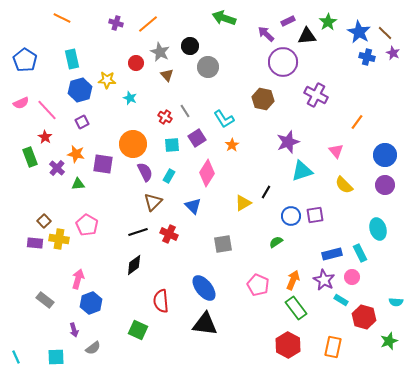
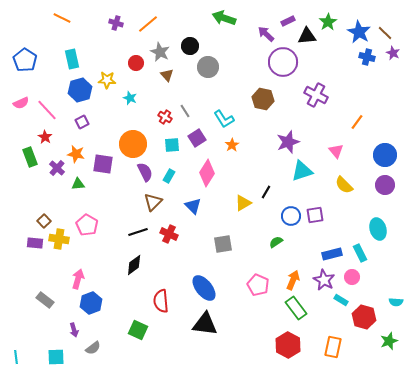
cyan line at (16, 357): rotated 16 degrees clockwise
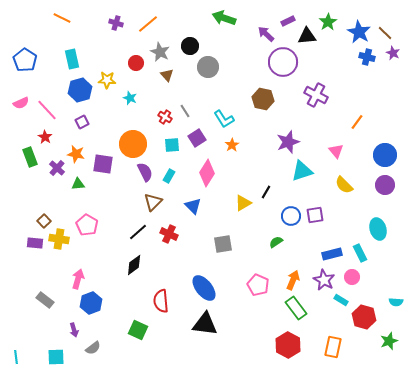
black line at (138, 232): rotated 24 degrees counterclockwise
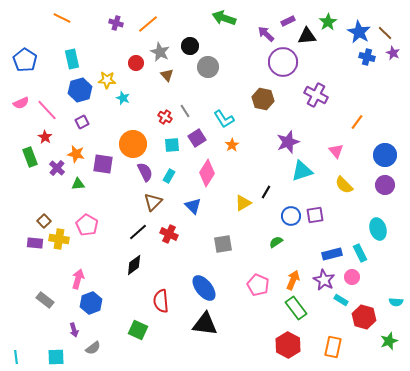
cyan star at (130, 98): moved 7 px left
